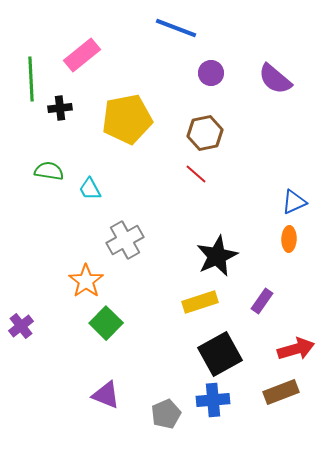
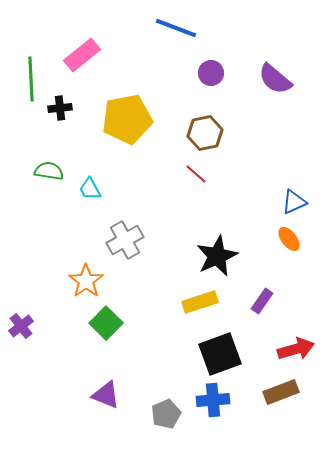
orange ellipse: rotated 40 degrees counterclockwise
black square: rotated 9 degrees clockwise
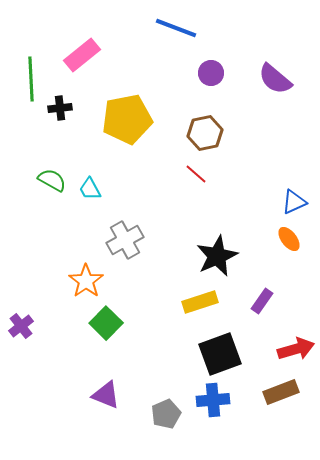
green semicircle: moved 3 px right, 9 px down; rotated 20 degrees clockwise
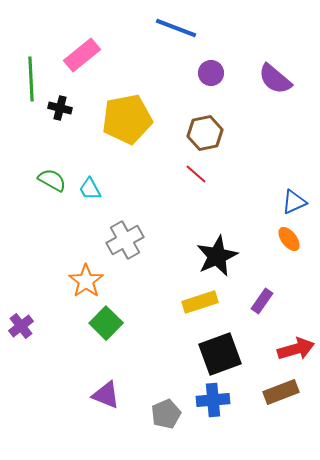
black cross: rotated 20 degrees clockwise
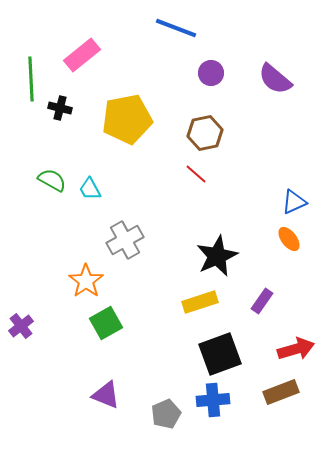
green square: rotated 16 degrees clockwise
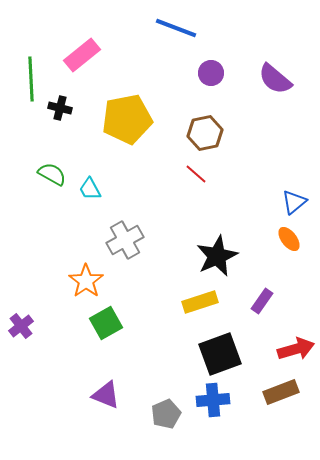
green semicircle: moved 6 px up
blue triangle: rotated 16 degrees counterclockwise
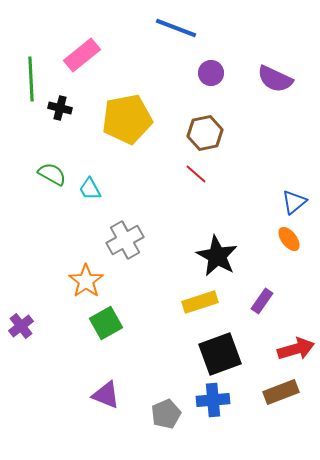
purple semicircle: rotated 15 degrees counterclockwise
black star: rotated 18 degrees counterclockwise
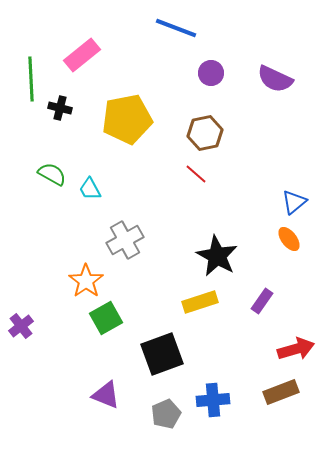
green square: moved 5 px up
black square: moved 58 px left
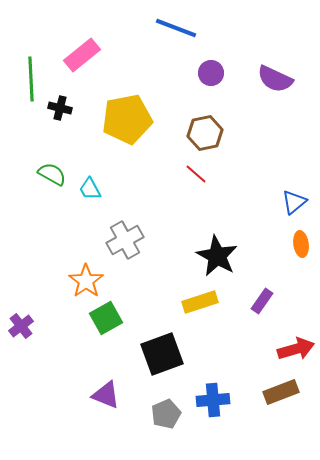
orange ellipse: moved 12 px right, 5 px down; rotated 30 degrees clockwise
